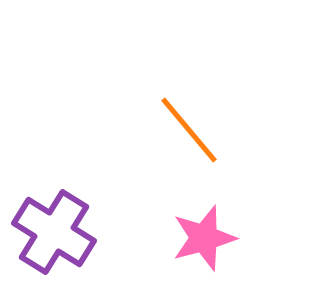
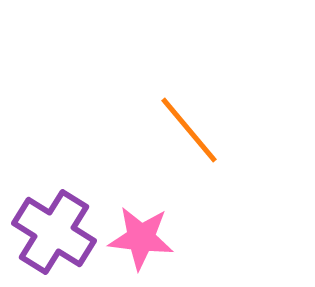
pink star: moved 63 px left; rotated 22 degrees clockwise
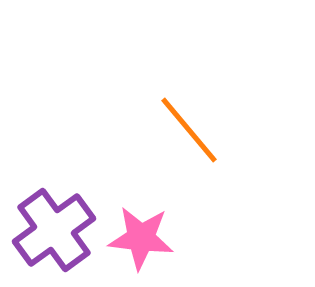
purple cross: moved 2 px up; rotated 22 degrees clockwise
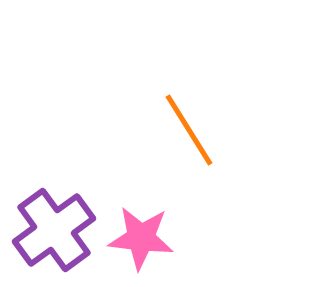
orange line: rotated 8 degrees clockwise
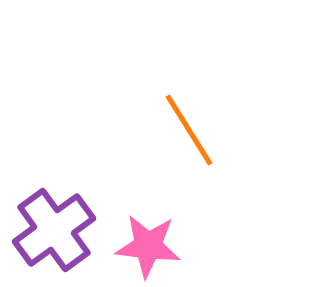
pink star: moved 7 px right, 8 px down
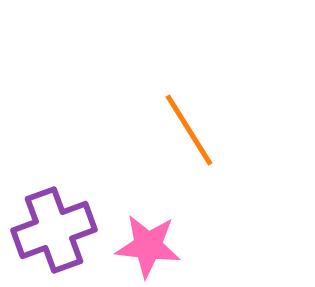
purple cross: rotated 16 degrees clockwise
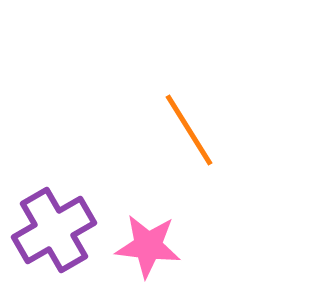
purple cross: rotated 10 degrees counterclockwise
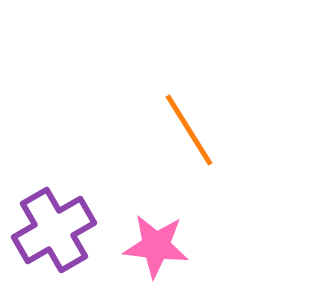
pink star: moved 8 px right
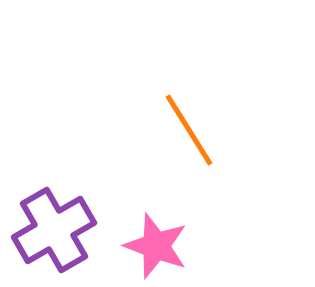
pink star: rotated 14 degrees clockwise
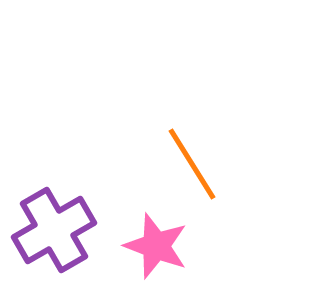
orange line: moved 3 px right, 34 px down
